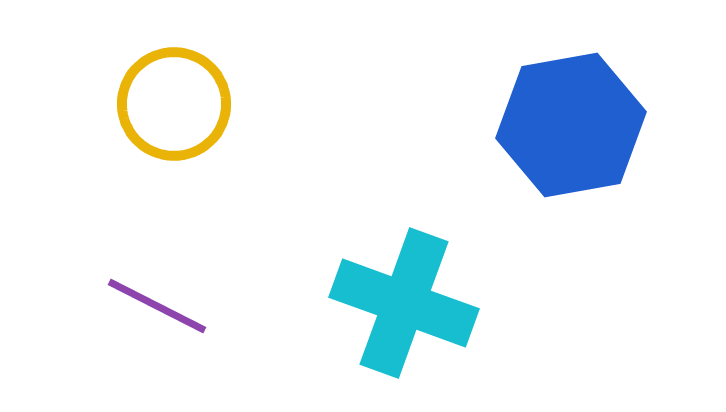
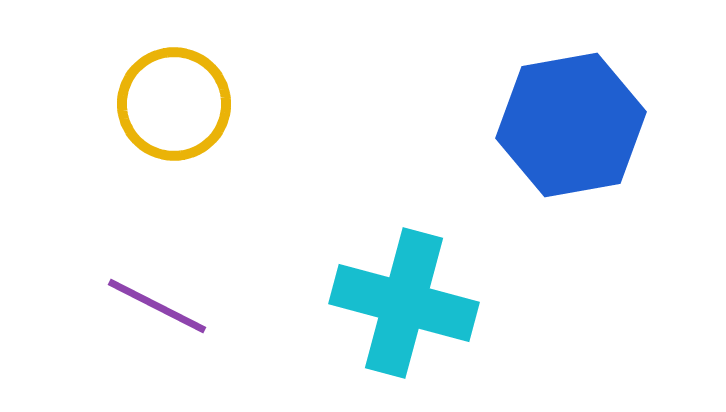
cyan cross: rotated 5 degrees counterclockwise
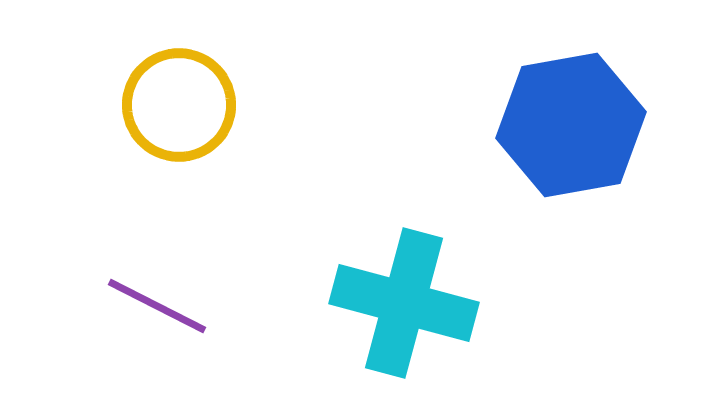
yellow circle: moved 5 px right, 1 px down
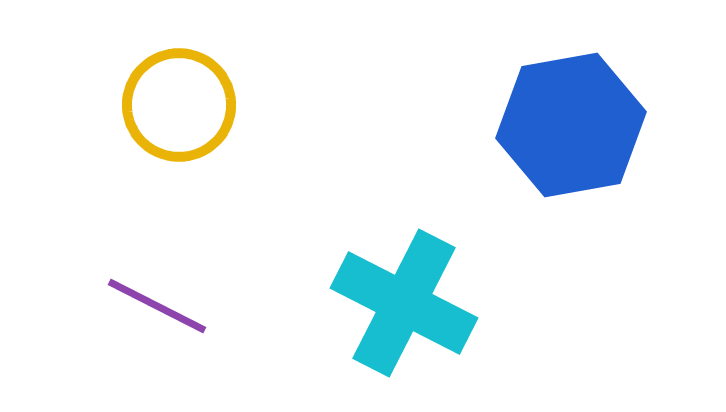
cyan cross: rotated 12 degrees clockwise
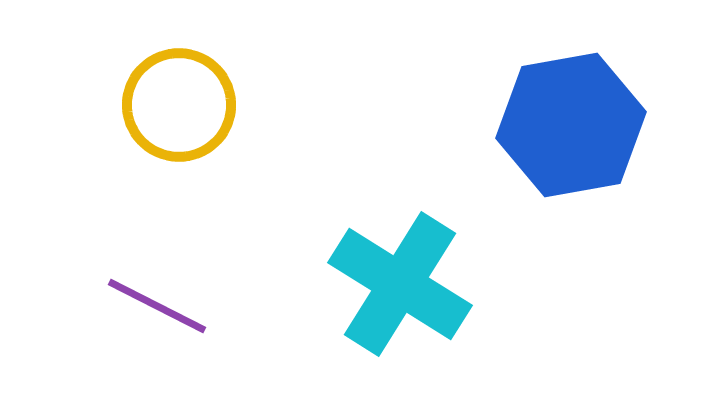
cyan cross: moved 4 px left, 19 px up; rotated 5 degrees clockwise
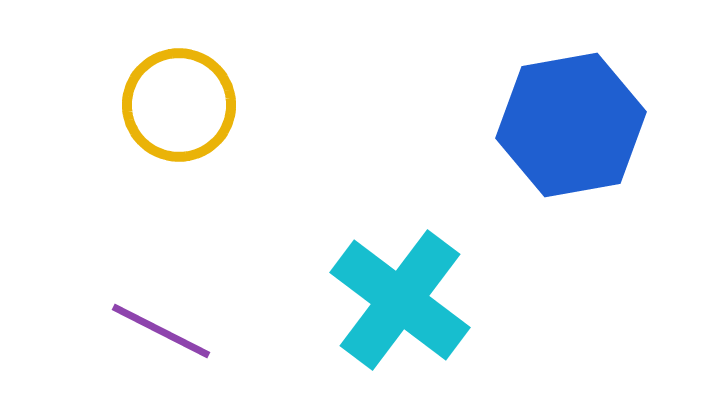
cyan cross: moved 16 px down; rotated 5 degrees clockwise
purple line: moved 4 px right, 25 px down
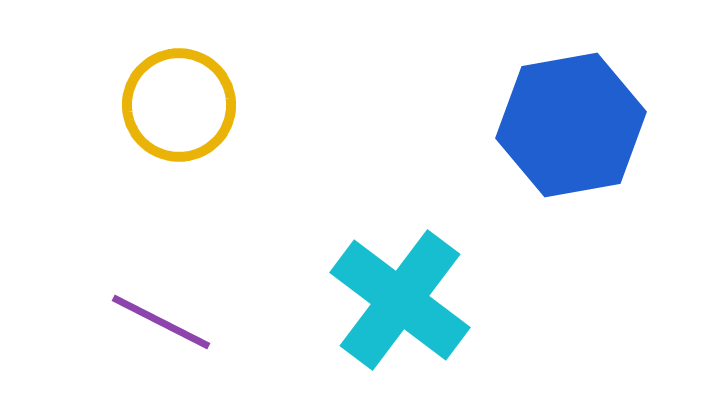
purple line: moved 9 px up
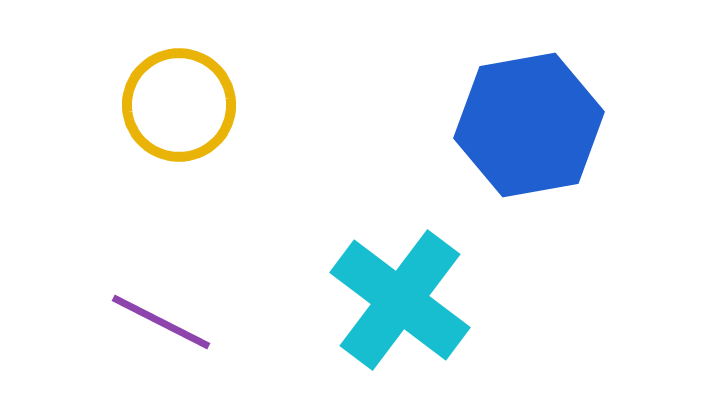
blue hexagon: moved 42 px left
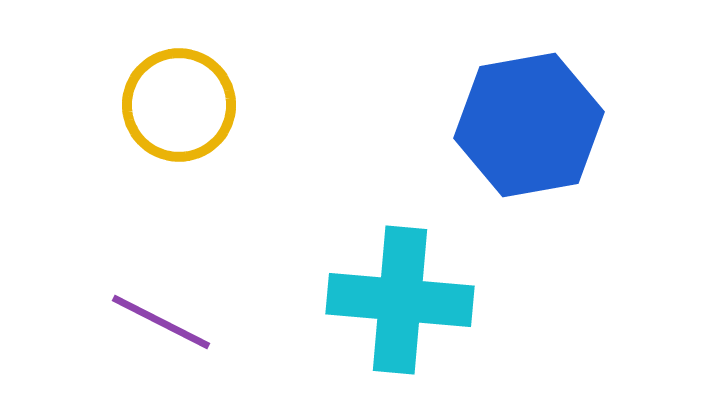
cyan cross: rotated 32 degrees counterclockwise
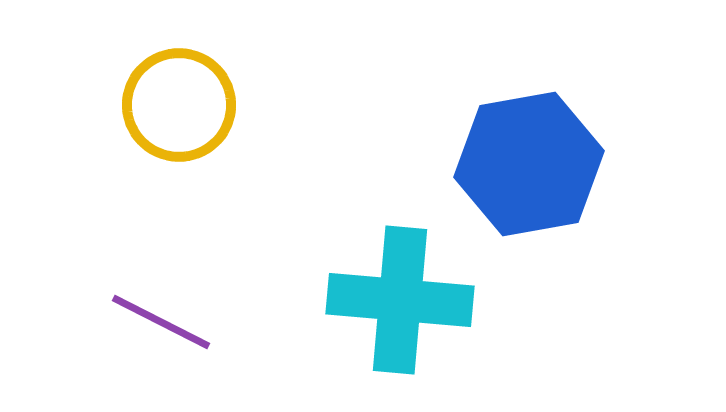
blue hexagon: moved 39 px down
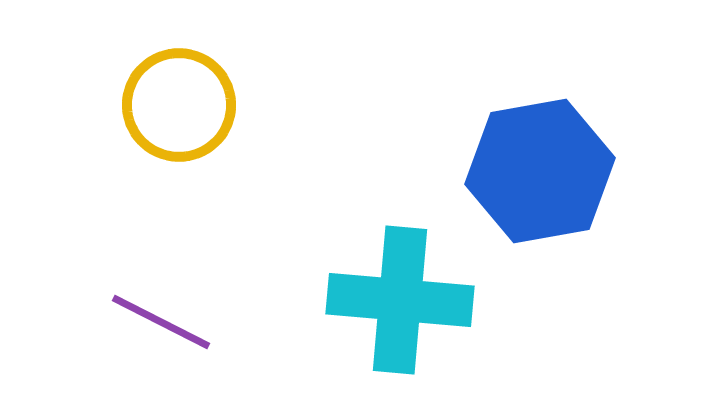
blue hexagon: moved 11 px right, 7 px down
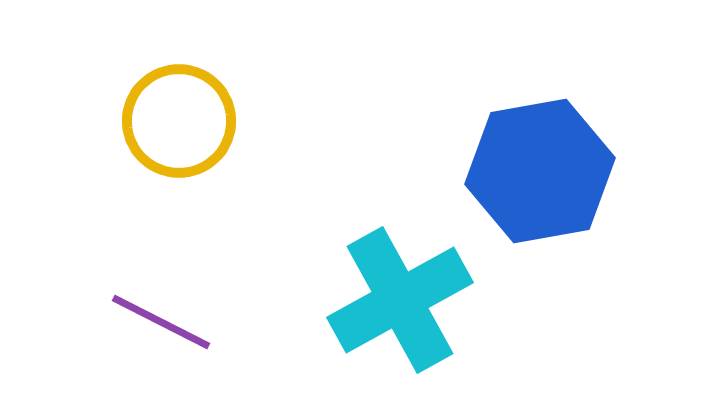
yellow circle: moved 16 px down
cyan cross: rotated 34 degrees counterclockwise
